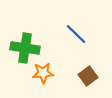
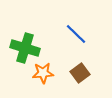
green cross: rotated 8 degrees clockwise
brown square: moved 8 px left, 3 px up
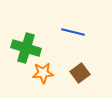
blue line: moved 3 px left, 2 px up; rotated 30 degrees counterclockwise
green cross: moved 1 px right
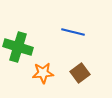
green cross: moved 8 px left, 1 px up
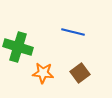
orange star: rotated 10 degrees clockwise
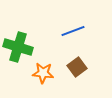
blue line: moved 1 px up; rotated 35 degrees counterclockwise
brown square: moved 3 px left, 6 px up
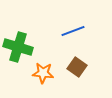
brown square: rotated 18 degrees counterclockwise
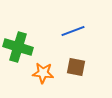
brown square: moved 1 px left; rotated 24 degrees counterclockwise
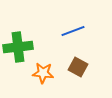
green cross: rotated 24 degrees counterclockwise
brown square: moved 2 px right; rotated 18 degrees clockwise
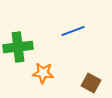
brown square: moved 13 px right, 16 px down
